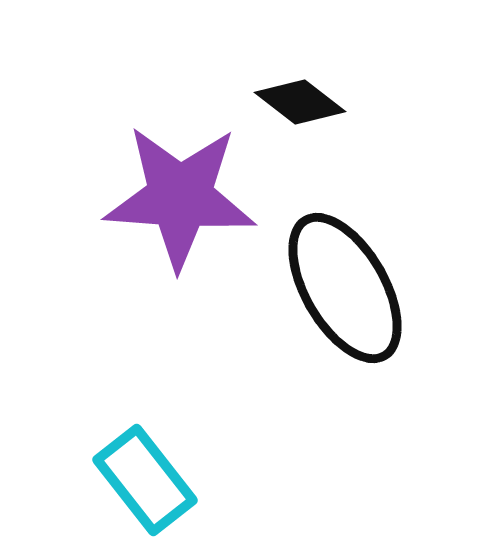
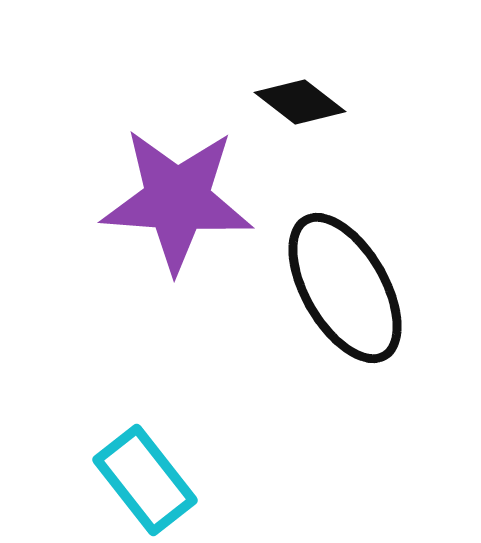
purple star: moved 3 px left, 3 px down
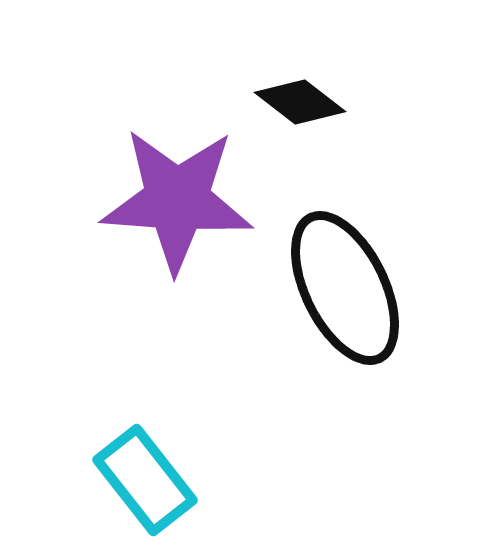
black ellipse: rotated 4 degrees clockwise
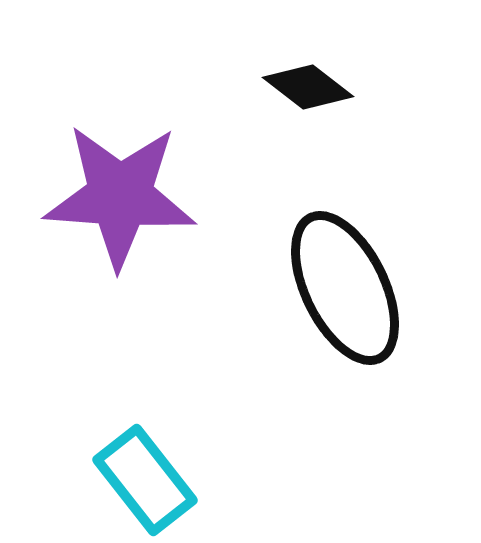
black diamond: moved 8 px right, 15 px up
purple star: moved 57 px left, 4 px up
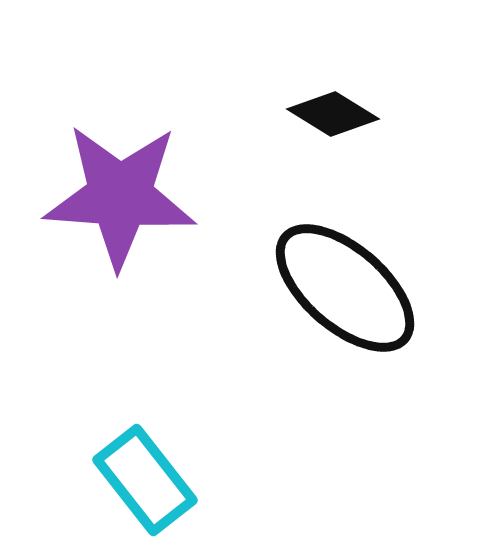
black diamond: moved 25 px right, 27 px down; rotated 6 degrees counterclockwise
black ellipse: rotated 23 degrees counterclockwise
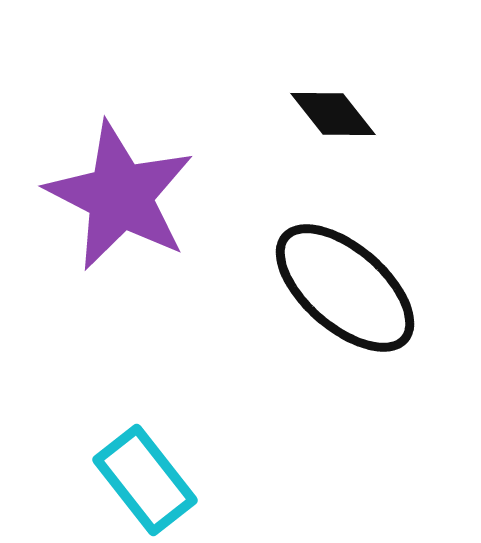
black diamond: rotated 20 degrees clockwise
purple star: rotated 23 degrees clockwise
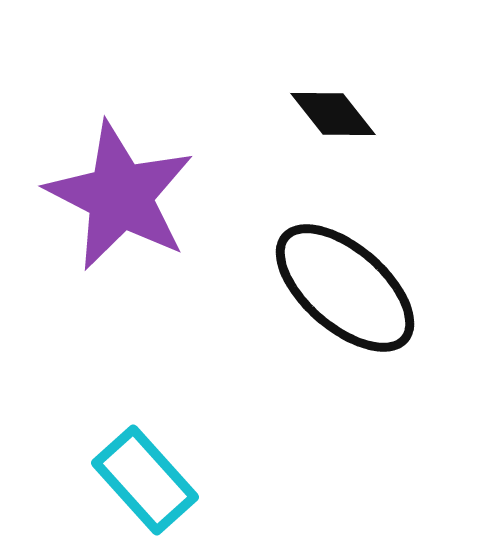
cyan rectangle: rotated 4 degrees counterclockwise
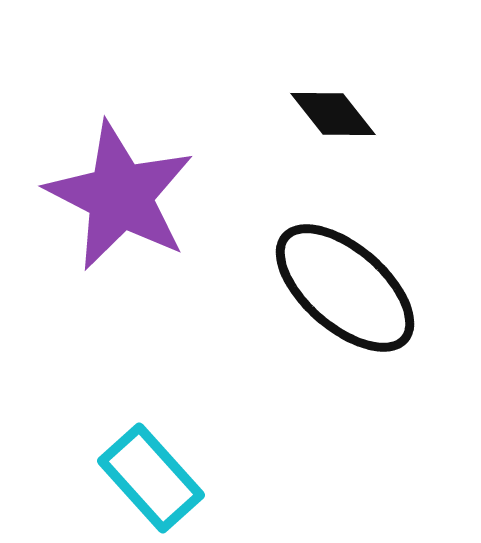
cyan rectangle: moved 6 px right, 2 px up
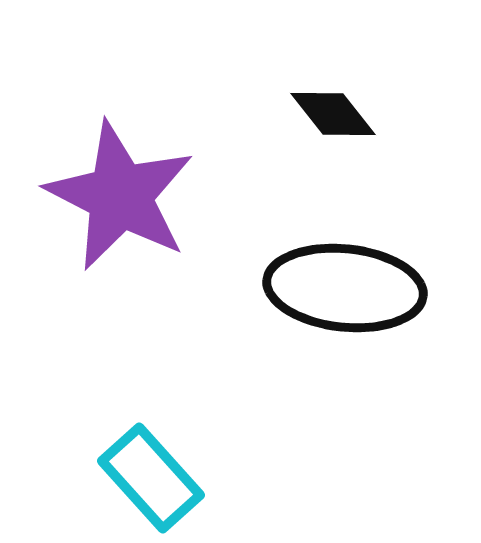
black ellipse: rotated 35 degrees counterclockwise
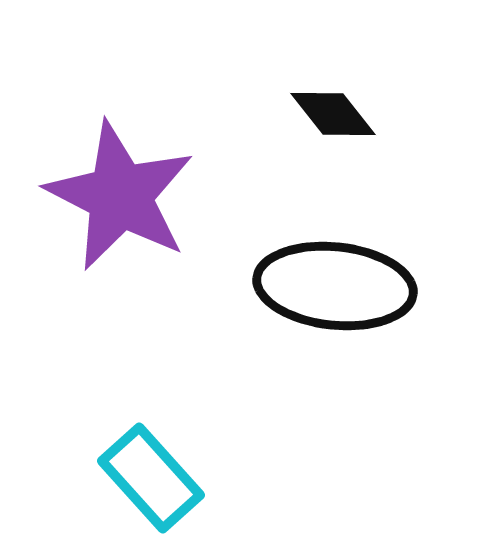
black ellipse: moved 10 px left, 2 px up
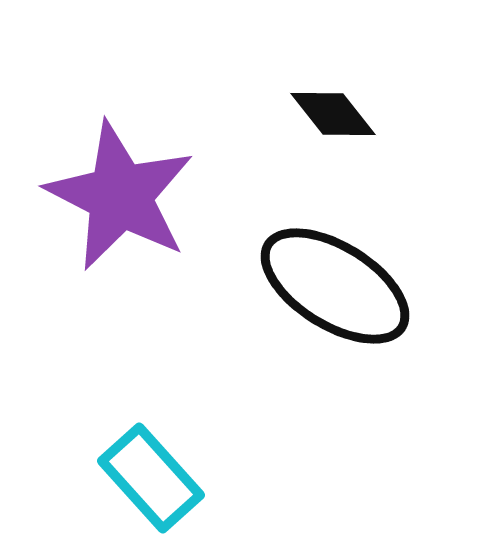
black ellipse: rotated 26 degrees clockwise
